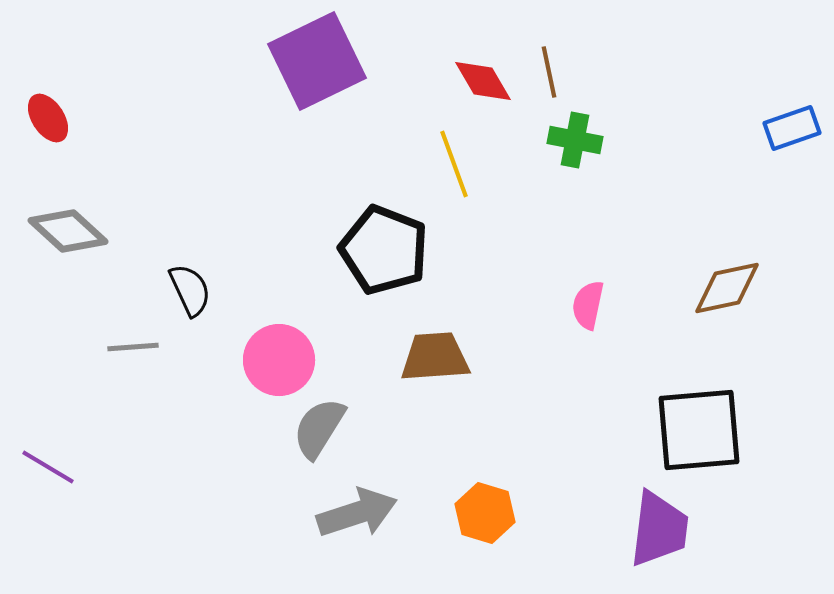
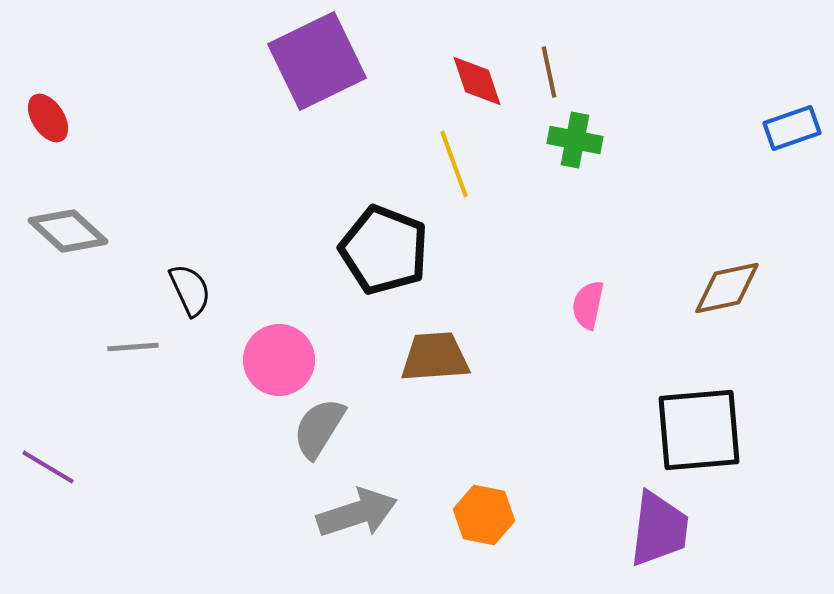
red diamond: moved 6 px left; rotated 12 degrees clockwise
orange hexagon: moved 1 px left, 2 px down; rotated 6 degrees counterclockwise
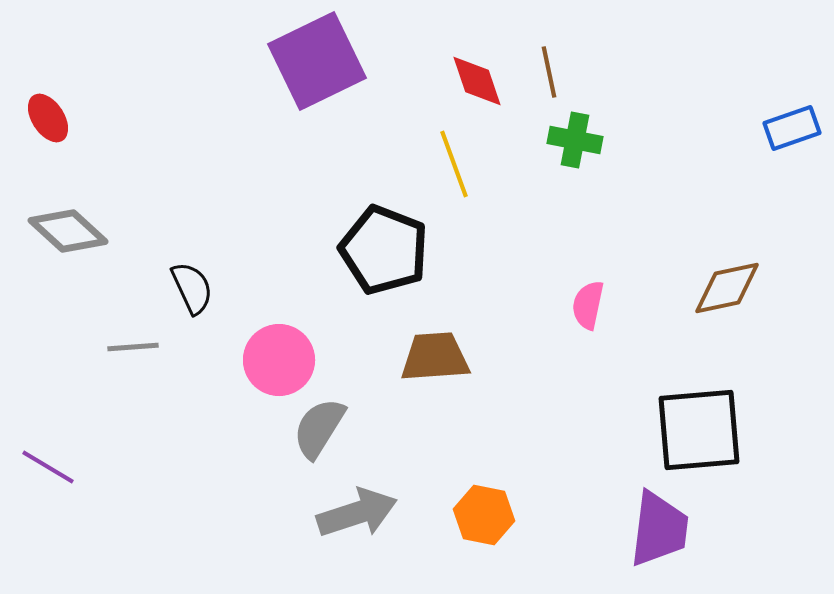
black semicircle: moved 2 px right, 2 px up
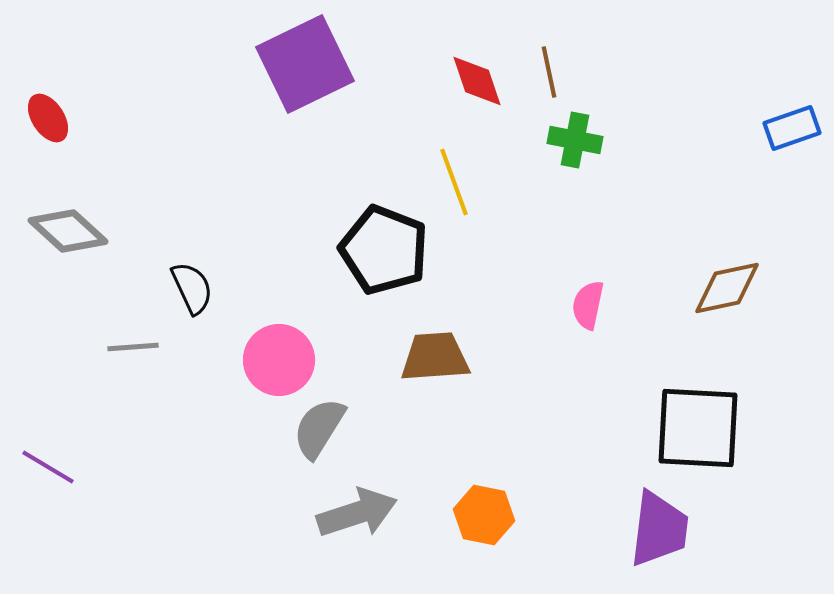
purple square: moved 12 px left, 3 px down
yellow line: moved 18 px down
black square: moved 1 px left, 2 px up; rotated 8 degrees clockwise
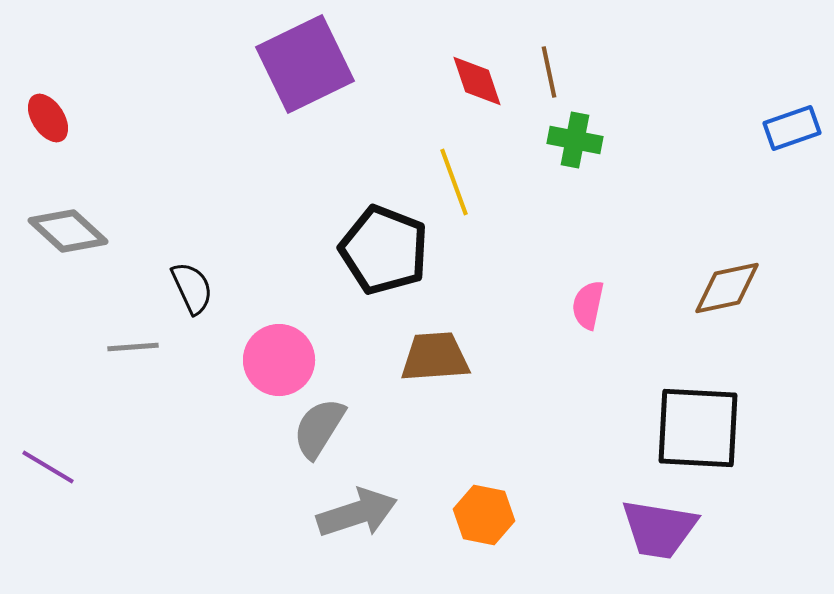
purple trapezoid: rotated 92 degrees clockwise
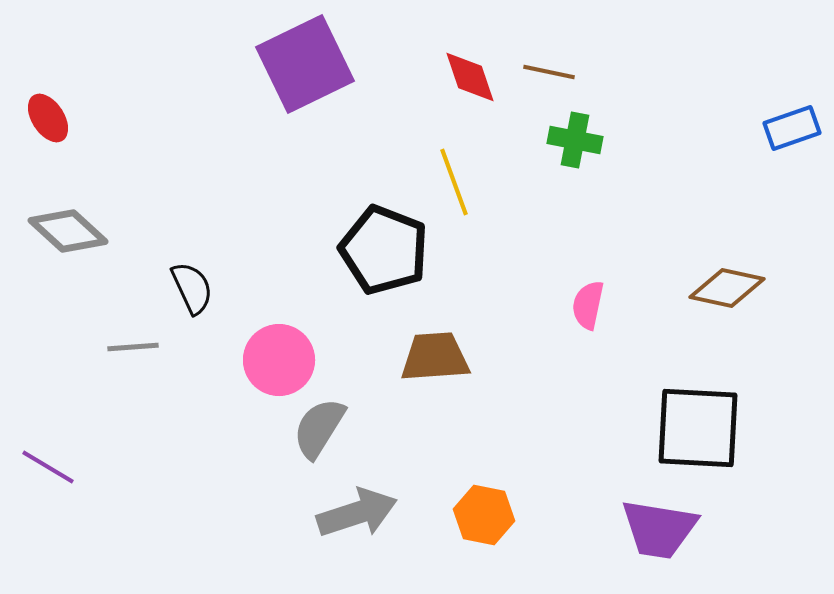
brown line: rotated 66 degrees counterclockwise
red diamond: moved 7 px left, 4 px up
brown diamond: rotated 24 degrees clockwise
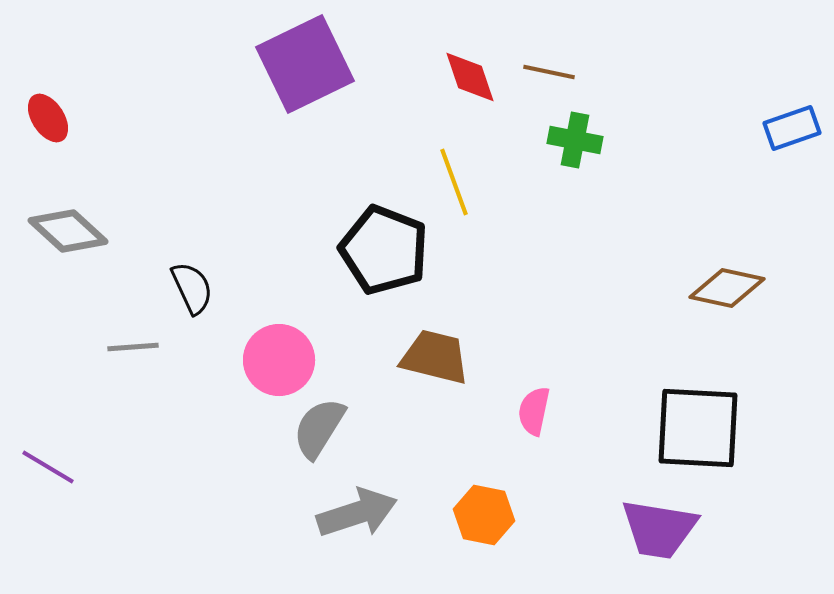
pink semicircle: moved 54 px left, 106 px down
brown trapezoid: rotated 18 degrees clockwise
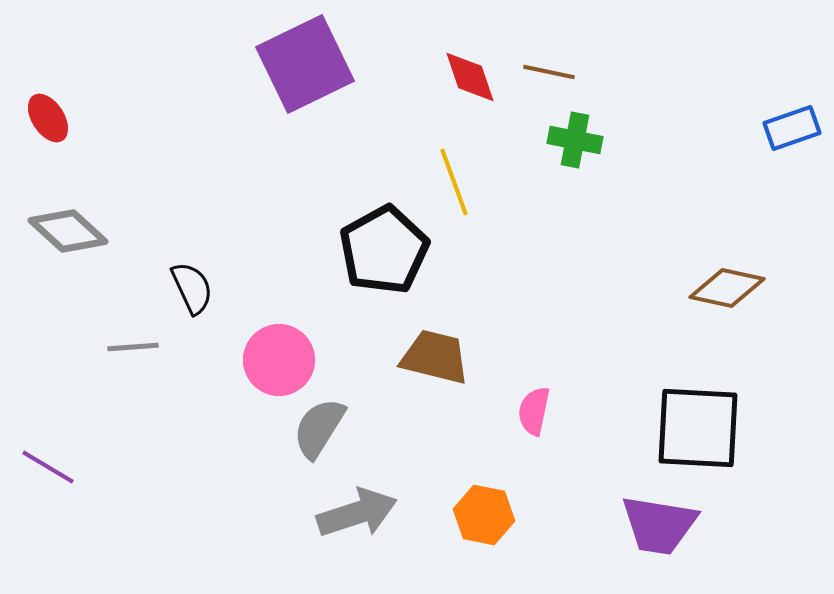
black pentagon: rotated 22 degrees clockwise
purple trapezoid: moved 4 px up
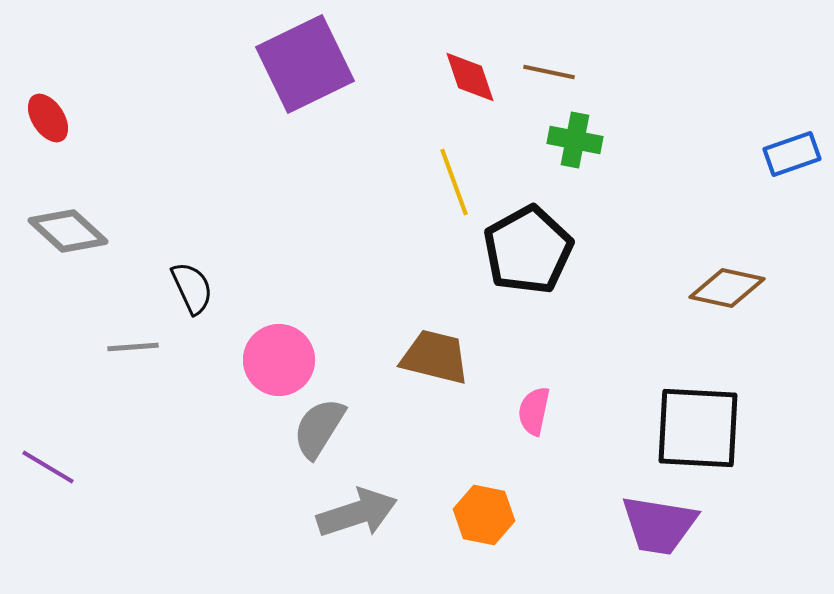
blue rectangle: moved 26 px down
black pentagon: moved 144 px right
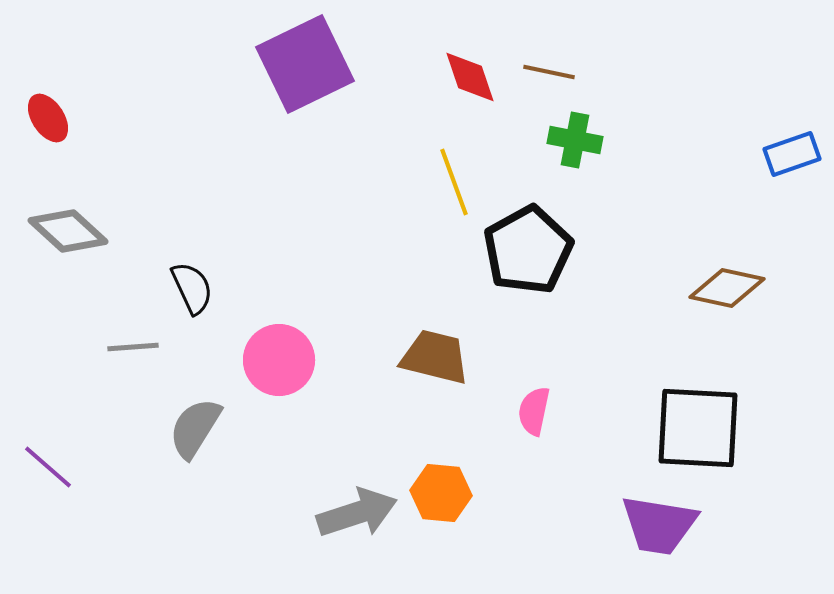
gray semicircle: moved 124 px left
purple line: rotated 10 degrees clockwise
orange hexagon: moved 43 px left, 22 px up; rotated 6 degrees counterclockwise
